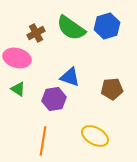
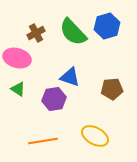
green semicircle: moved 2 px right, 4 px down; rotated 12 degrees clockwise
orange line: rotated 72 degrees clockwise
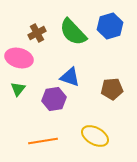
blue hexagon: moved 3 px right
brown cross: moved 1 px right
pink ellipse: moved 2 px right
green triangle: rotated 35 degrees clockwise
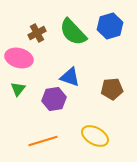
orange line: rotated 8 degrees counterclockwise
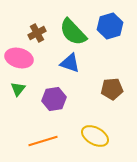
blue triangle: moved 14 px up
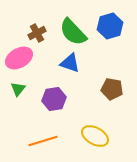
pink ellipse: rotated 44 degrees counterclockwise
brown pentagon: rotated 15 degrees clockwise
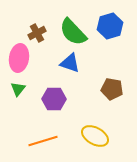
pink ellipse: rotated 52 degrees counterclockwise
purple hexagon: rotated 10 degrees clockwise
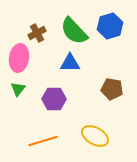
green semicircle: moved 1 px right, 1 px up
blue triangle: rotated 20 degrees counterclockwise
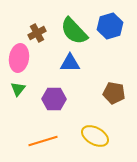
brown pentagon: moved 2 px right, 4 px down
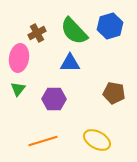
yellow ellipse: moved 2 px right, 4 px down
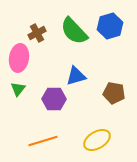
blue triangle: moved 6 px right, 13 px down; rotated 15 degrees counterclockwise
yellow ellipse: rotated 60 degrees counterclockwise
